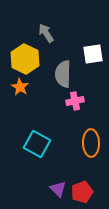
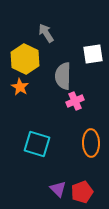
gray semicircle: moved 2 px down
pink cross: rotated 12 degrees counterclockwise
cyan square: rotated 12 degrees counterclockwise
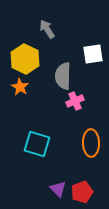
gray arrow: moved 1 px right, 4 px up
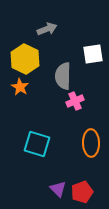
gray arrow: rotated 102 degrees clockwise
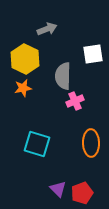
orange star: moved 3 px right, 1 px down; rotated 30 degrees clockwise
red pentagon: moved 1 px down
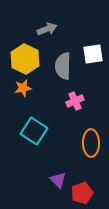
gray semicircle: moved 10 px up
cyan square: moved 3 px left, 13 px up; rotated 16 degrees clockwise
purple triangle: moved 9 px up
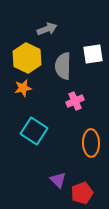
yellow hexagon: moved 2 px right, 1 px up
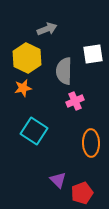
gray semicircle: moved 1 px right, 5 px down
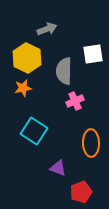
purple triangle: moved 12 px up; rotated 24 degrees counterclockwise
red pentagon: moved 1 px left, 1 px up
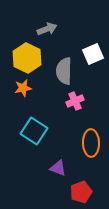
white square: rotated 15 degrees counterclockwise
